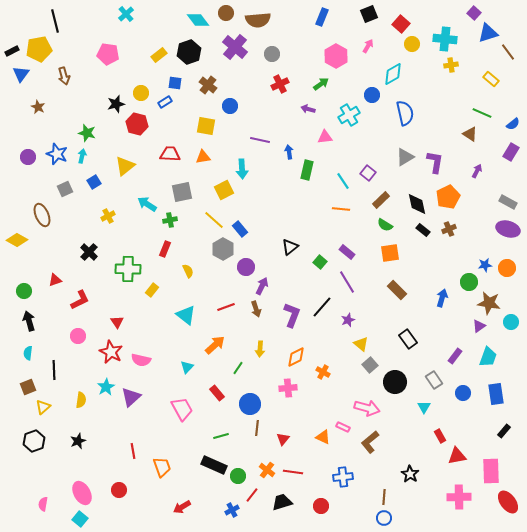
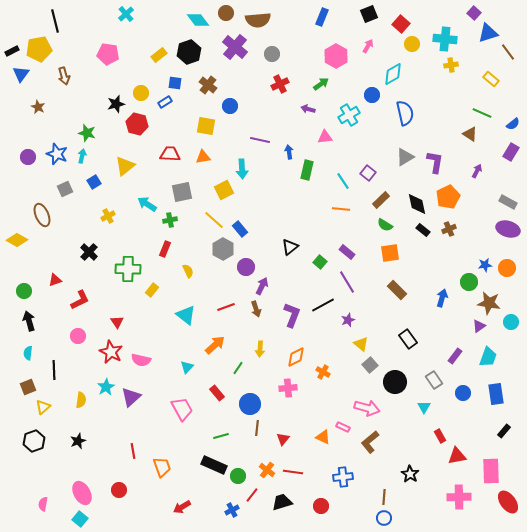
black line at (322, 307): moved 1 px right, 2 px up; rotated 20 degrees clockwise
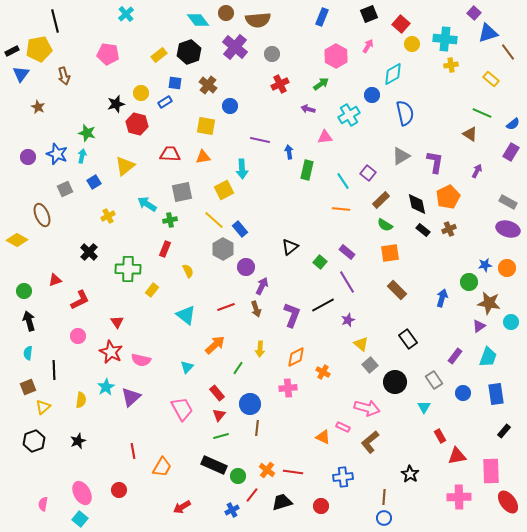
gray triangle at (405, 157): moved 4 px left, 1 px up
red triangle at (283, 439): moved 64 px left, 24 px up
orange trapezoid at (162, 467): rotated 50 degrees clockwise
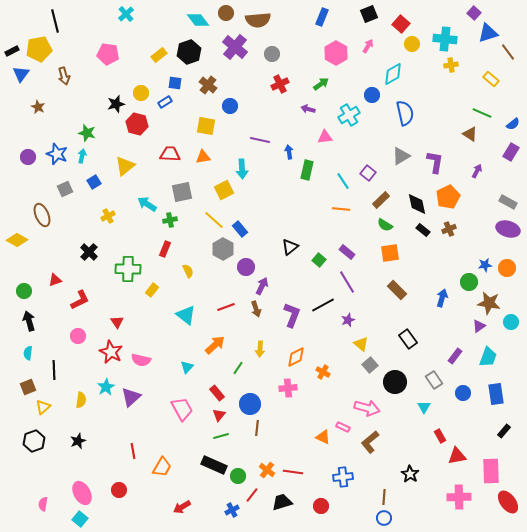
pink hexagon at (336, 56): moved 3 px up
green square at (320, 262): moved 1 px left, 2 px up
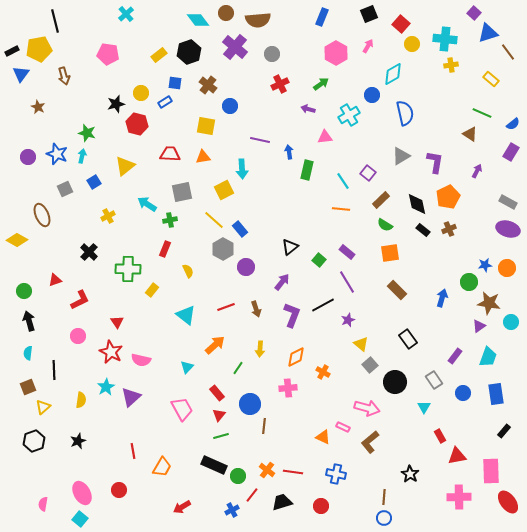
purple arrow at (262, 286): moved 20 px right, 4 px up; rotated 12 degrees clockwise
brown line at (257, 428): moved 7 px right, 2 px up
blue cross at (343, 477): moved 7 px left, 3 px up; rotated 18 degrees clockwise
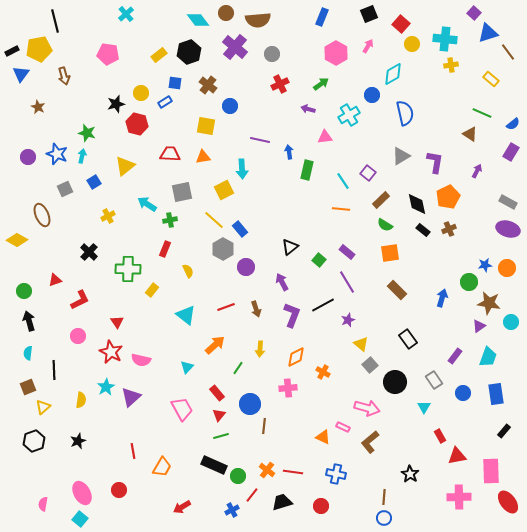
purple arrow at (282, 282): rotated 66 degrees counterclockwise
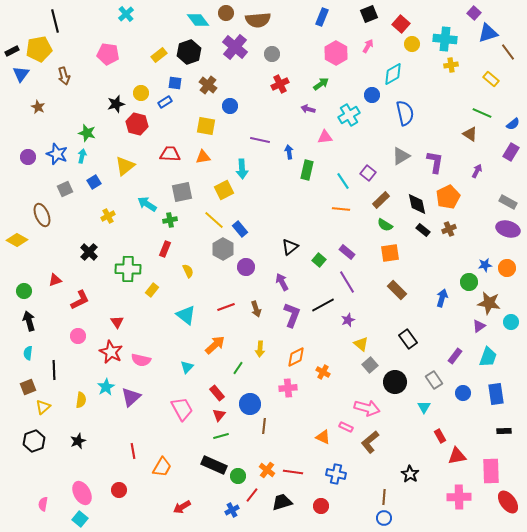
pink rectangle at (343, 427): moved 3 px right
black rectangle at (504, 431): rotated 48 degrees clockwise
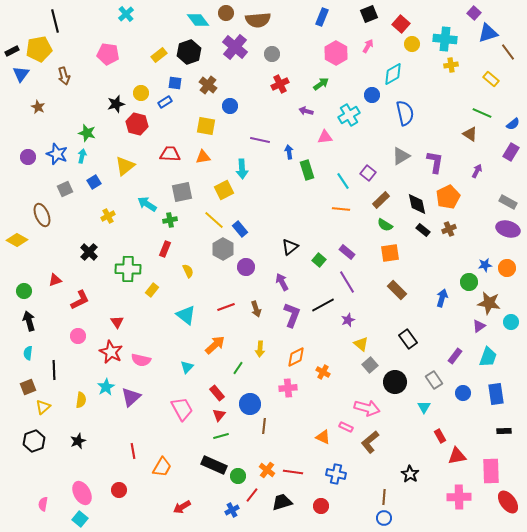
purple arrow at (308, 109): moved 2 px left, 2 px down
green rectangle at (307, 170): rotated 30 degrees counterclockwise
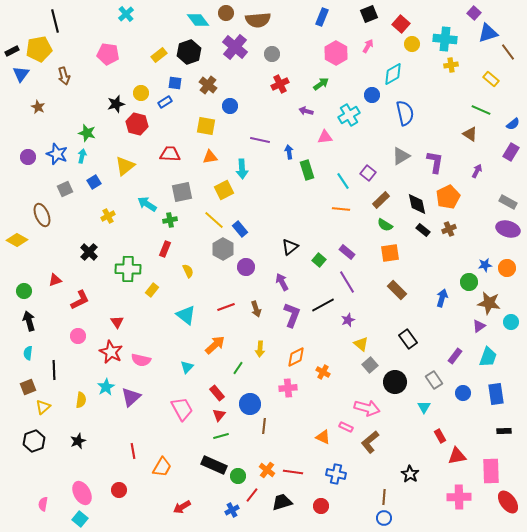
green line at (482, 113): moved 1 px left, 3 px up
orange triangle at (203, 157): moved 7 px right
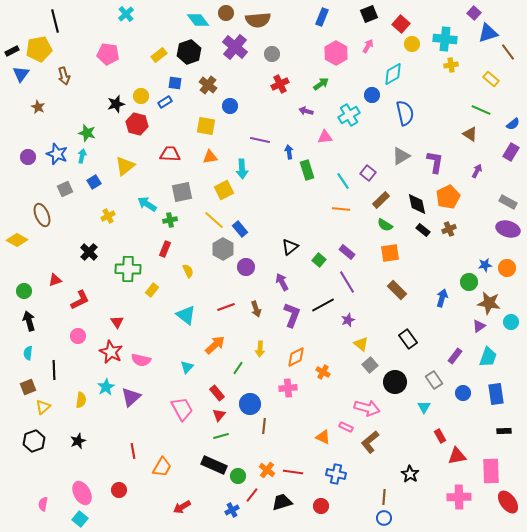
yellow circle at (141, 93): moved 3 px down
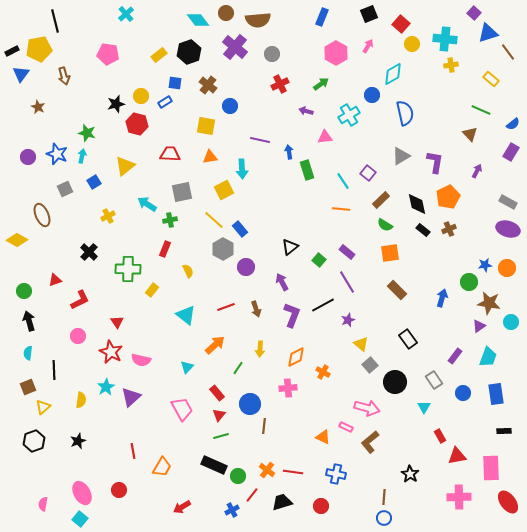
brown triangle at (470, 134): rotated 14 degrees clockwise
pink rectangle at (491, 471): moved 3 px up
